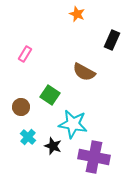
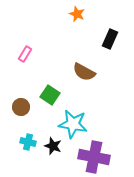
black rectangle: moved 2 px left, 1 px up
cyan cross: moved 5 px down; rotated 28 degrees counterclockwise
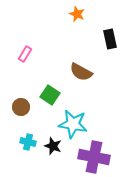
black rectangle: rotated 36 degrees counterclockwise
brown semicircle: moved 3 px left
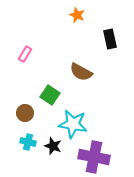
orange star: moved 1 px down
brown circle: moved 4 px right, 6 px down
